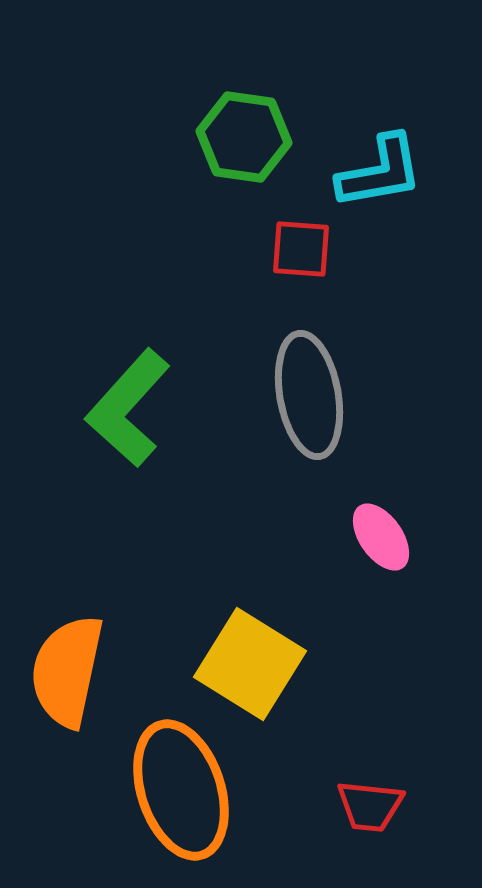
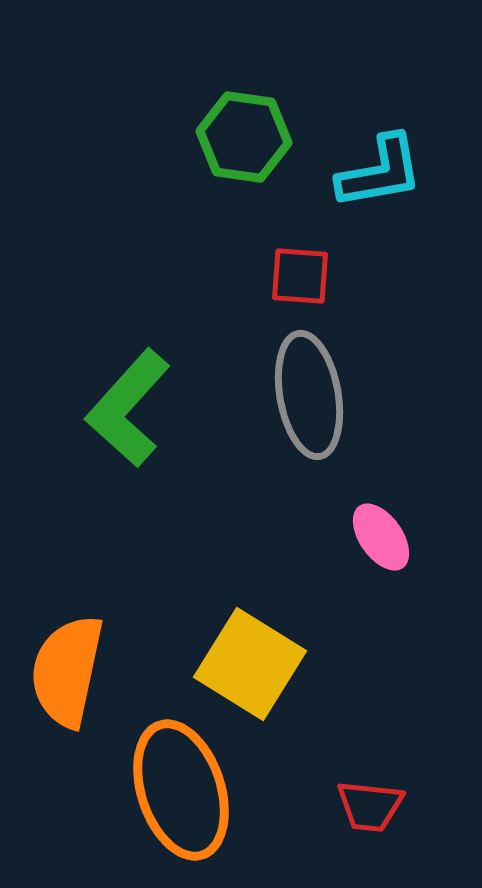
red square: moved 1 px left, 27 px down
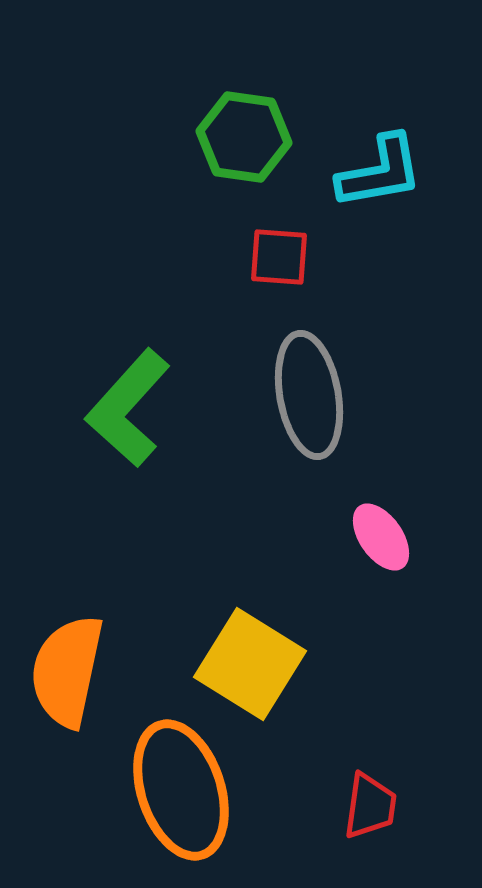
red square: moved 21 px left, 19 px up
red trapezoid: rotated 88 degrees counterclockwise
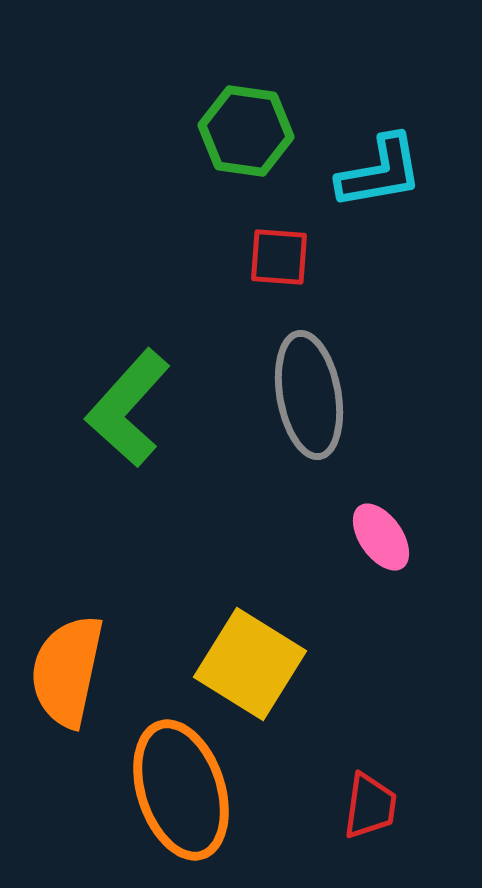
green hexagon: moved 2 px right, 6 px up
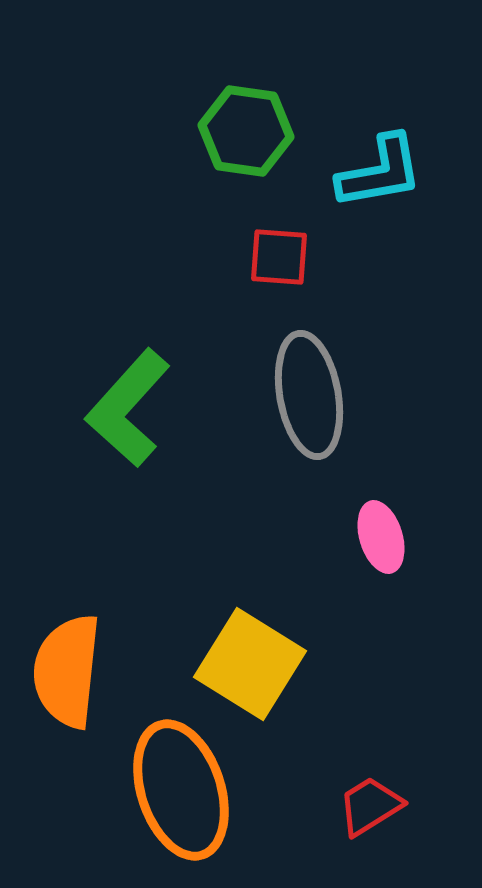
pink ellipse: rotated 18 degrees clockwise
orange semicircle: rotated 6 degrees counterclockwise
red trapezoid: rotated 130 degrees counterclockwise
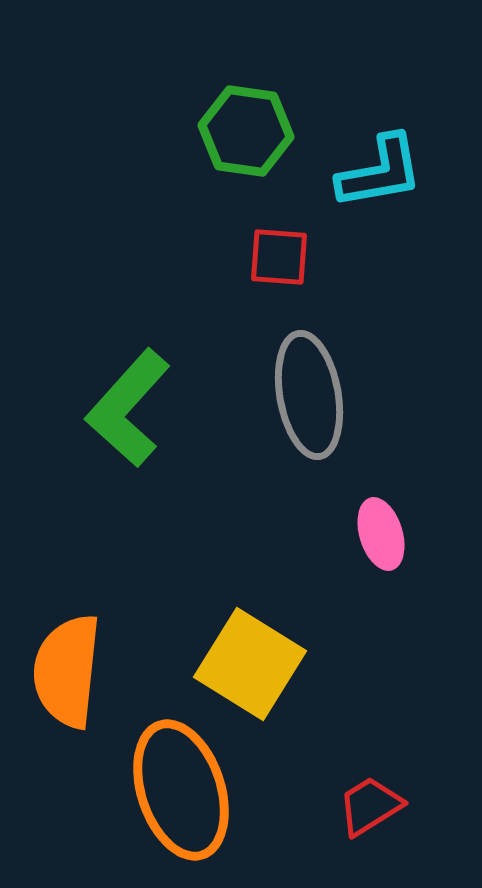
pink ellipse: moved 3 px up
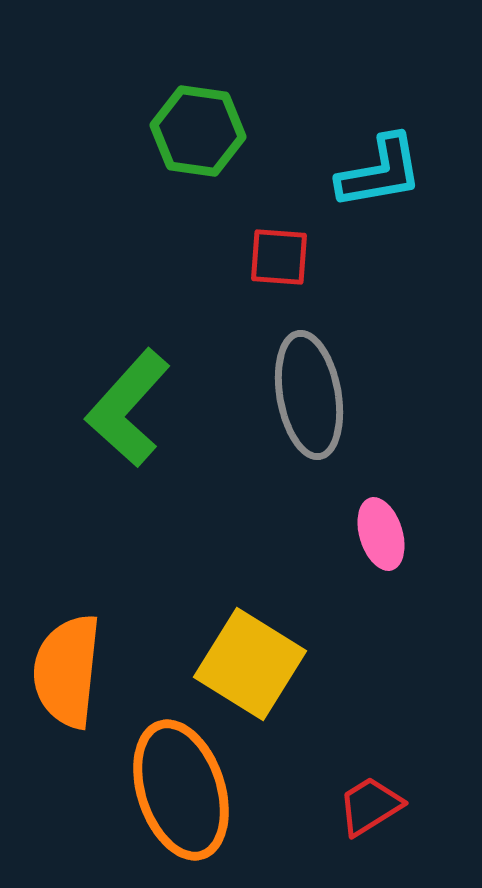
green hexagon: moved 48 px left
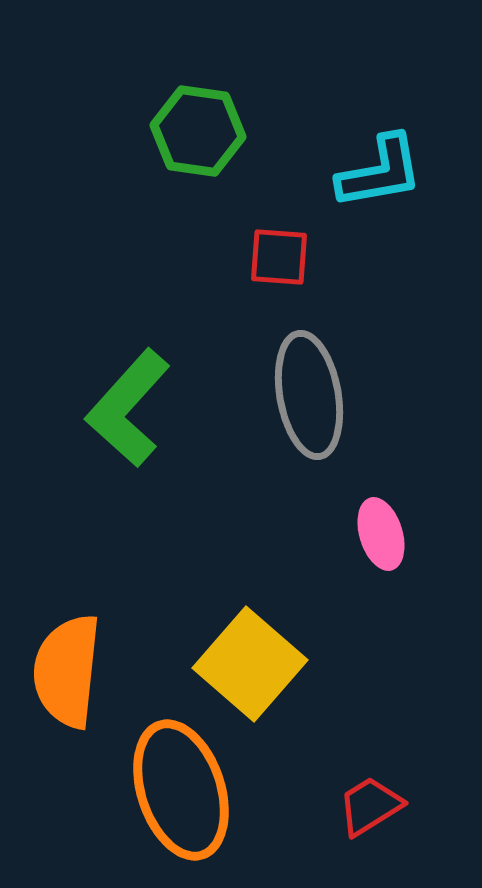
yellow square: rotated 9 degrees clockwise
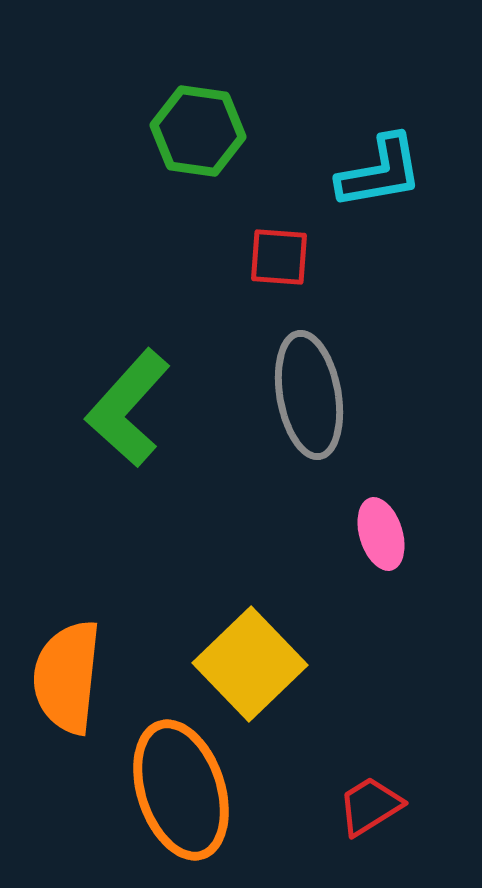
yellow square: rotated 5 degrees clockwise
orange semicircle: moved 6 px down
